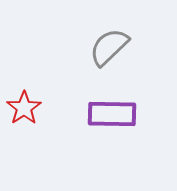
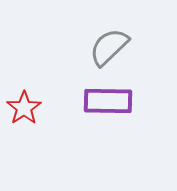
purple rectangle: moved 4 px left, 13 px up
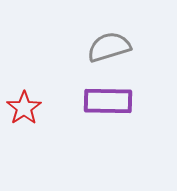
gray semicircle: rotated 27 degrees clockwise
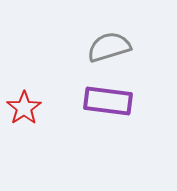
purple rectangle: rotated 6 degrees clockwise
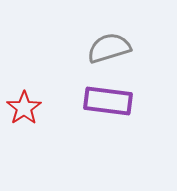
gray semicircle: moved 1 px down
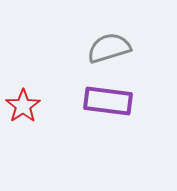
red star: moved 1 px left, 2 px up
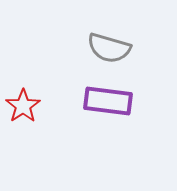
gray semicircle: rotated 147 degrees counterclockwise
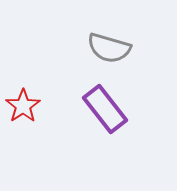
purple rectangle: moved 3 px left, 8 px down; rotated 45 degrees clockwise
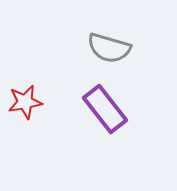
red star: moved 2 px right, 4 px up; rotated 24 degrees clockwise
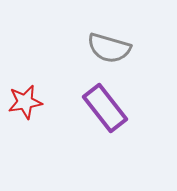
purple rectangle: moved 1 px up
